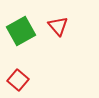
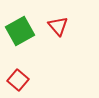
green square: moved 1 px left
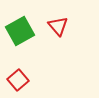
red square: rotated 10 degrees clockwise
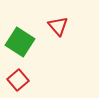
green square: moved 11 px down; rotated 28 degrees counterclockwise
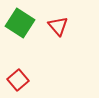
green square: moved 19 px up
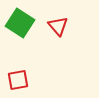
red square: rotated 30 degrees clockwise
